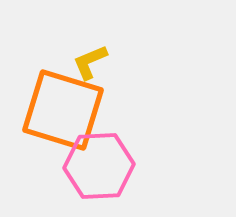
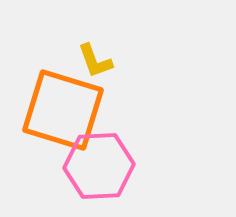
yellow L-shape: moved 5 px right, 1 px up; rotated 87 degrees counterclockwise
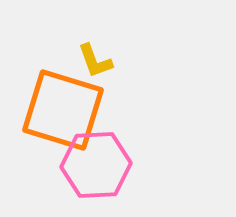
pink hexagon: moved 3 px left, 1 px up
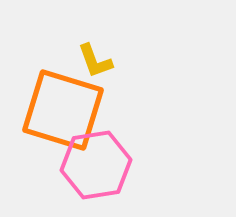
pink hexagon: rotated 6 degrees counterclockwise
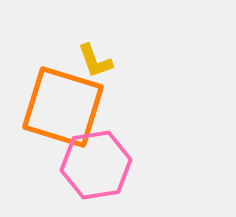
orange square: moved 3 px up
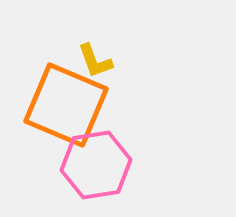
orange square: moved 3 px right, 2 px up; rotated 6 degrees clockwise
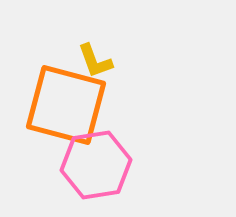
orange square: rotated 8 degrees counterclockwise
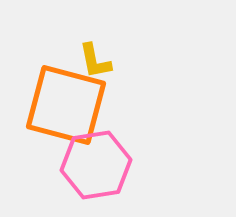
yellow L-shape: rotated 9 degrees clockwise
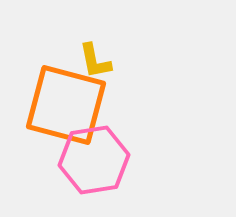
pink hexagon: moved 2 px left, 5 px up
